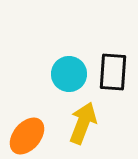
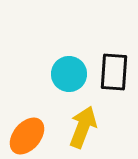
black rectangle: moved 1 px right
yellow arrow: moved 4 px down
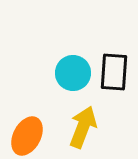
cyan circle: moved 4 px right, 1 px up
orange ellipse: rotated 12 degrees counterclockwise
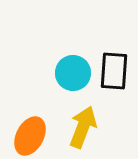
black rectangle: moved 1 px up
orange ellipse: moved 3 px right
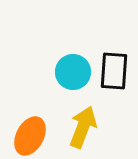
cyan circle: moved 1 px up
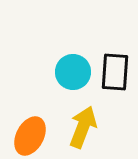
black rectangle: moved 1 px right, 1 px down
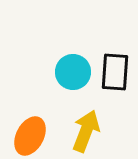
yellow arrow: moved 3 px right, 4 px down
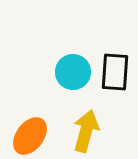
yellow arrow: rotated 6 degrees counterclockwise
orange ellipse: rotated 9 degrees clockwise
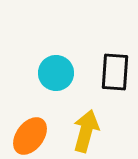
cyan circle: moved 17 px left, 1 px down
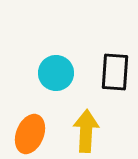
yellow arrow: rotated 12 degrees counterclockwise
orange ellipse: moved 2 px up; rotated 15 degrees counterclockwise
